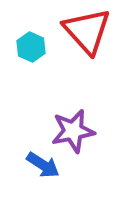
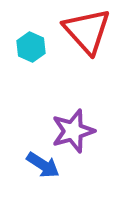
purple star: rotated 6 degrees counterclockwise
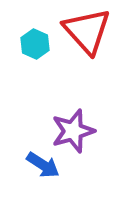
cyan hexagon: moved 4 px right, 3 px up
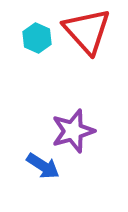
cyan hexagon: moved 2 px right, 6 px up
blue arrow: moved 1 px down
